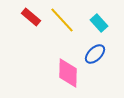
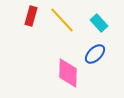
red rectangle: moved 1 px up; rotated 66 degrees clockwise
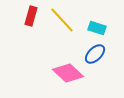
cyan rectangle: moved 2 px left, 5 px down; rotated 30 degrees counterclockwise
pink diamond: rotated 48 degrees counterclockwise
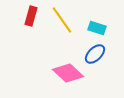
yellow line: rotated 8 degrees clockwise
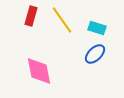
pink diamond: moved 29 px left, 2 px up; rotated 36 degrees clockwise
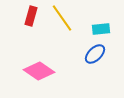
yellow line: moved 2 px up
cyan rectangle: moved 4 px right, 1 px down; rotated 24 degrees counterclockwise
pink diamond: rotated 44 degrees counterclockwise
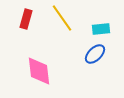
red rectangle: moved 5 px left, 3 px down
pink diamond: rotated 48 degrees clockwise
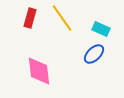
red rectangle: moved 4 px right, 1 px up
cyan rectangle: rotated 30 degrees clockwise
blue ellipse: moved 1 px left
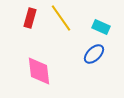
yellow line: moved 1 px left
cyan rectangle: moved 2 px up
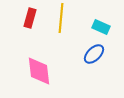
yellow line: rotated 40 degrees clockwise
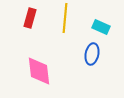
yellow line: moved 4 px right
blue ellipse: moved 2 px left; rotated 35 degrees counterclockwise
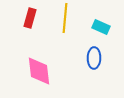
blue ellipse: moved 2 px right, 4 px down; rotated 10 degrees counterclockwise
